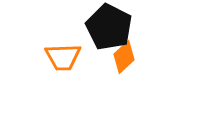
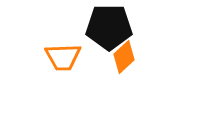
black pentagon: rotated 27 degrees counterclockwise
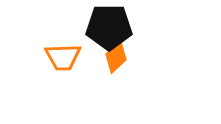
orange diamond: moved 8 px left
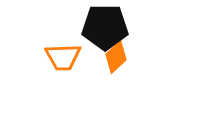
black pentagon: moved 4 px left
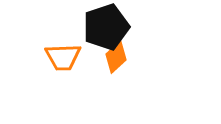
black pentagon: moved 1 px right; rotated 18 degrees counterclockwise
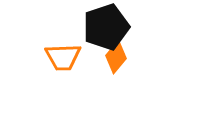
orange diamond: rotated 8 degrees counterclockwise
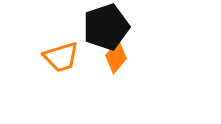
orange trapezoid: moved 2 px left; rotated 15 degrees counterclockwise
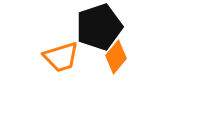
black pentagon: moved 7 px left
